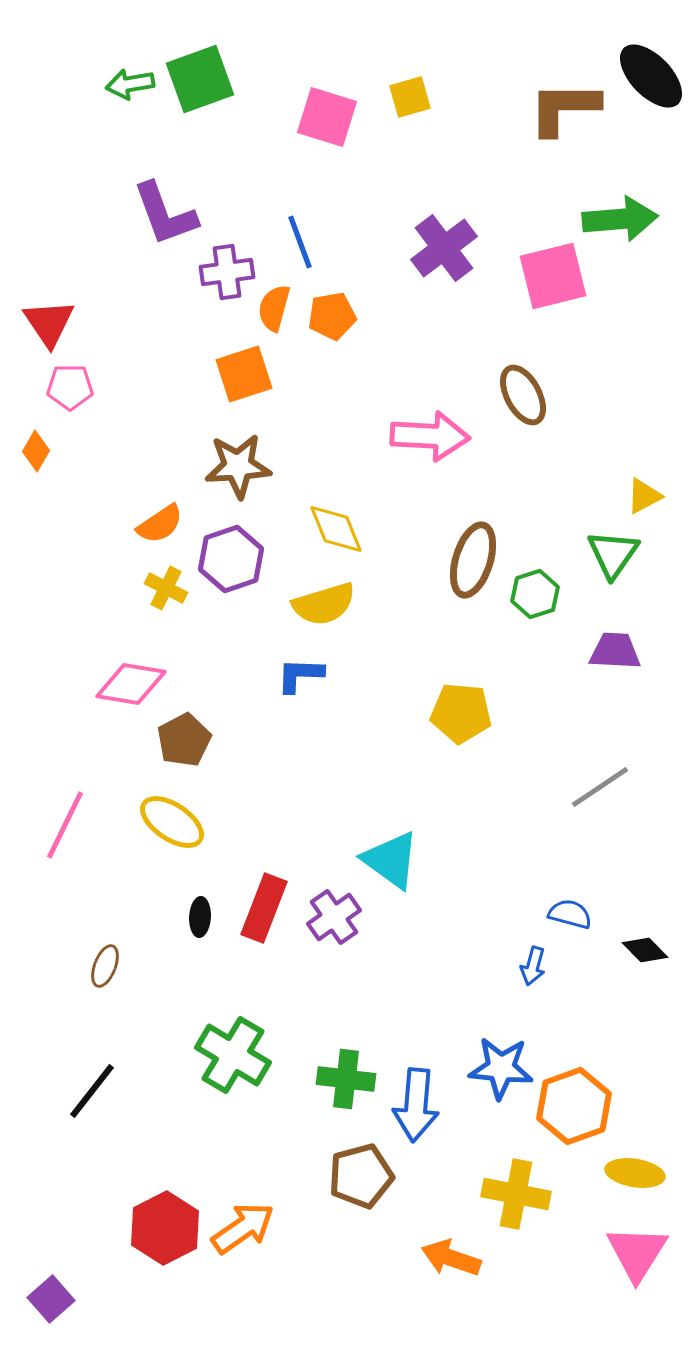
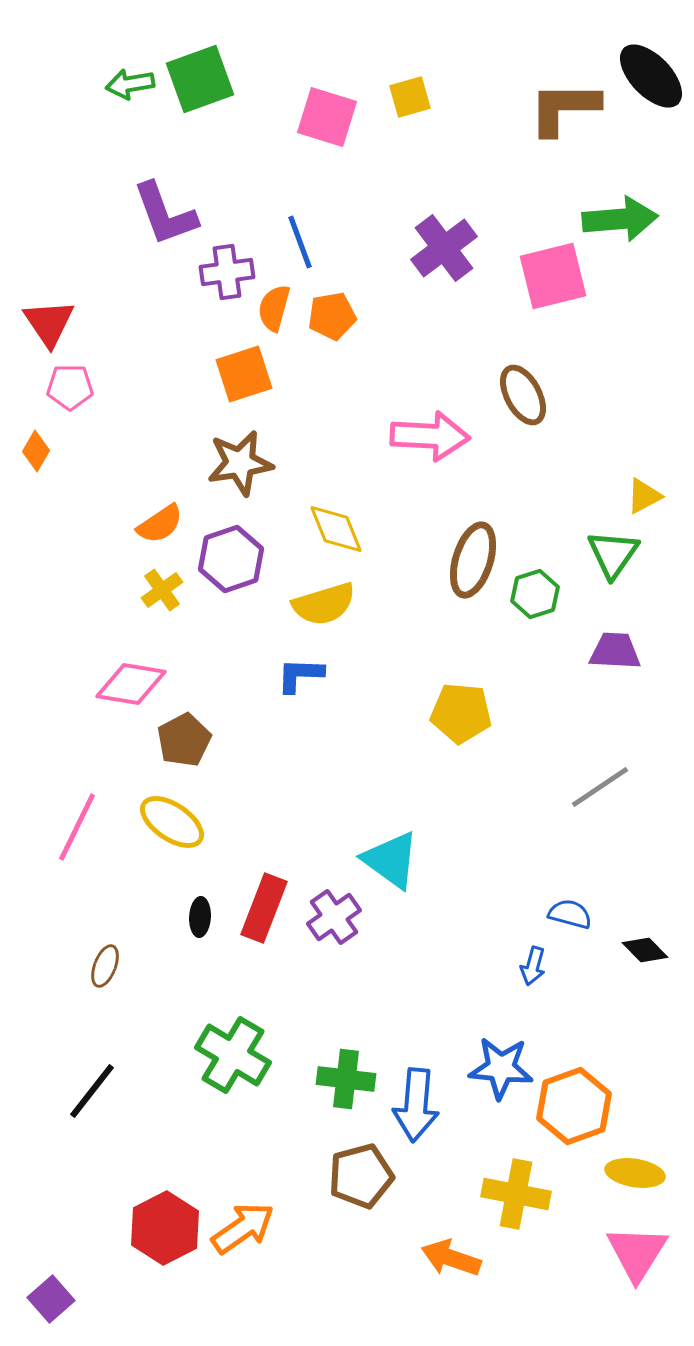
brown star at (238, 466): moved 2 px right, 3 px up; rotated 6 degrees counterclockwise
yellow cross at (166, 588): moved 4 px left, 2 px down; rotated 27 degrees clockwise
pink line at (65, 825): moved 12 px right, 2 px down
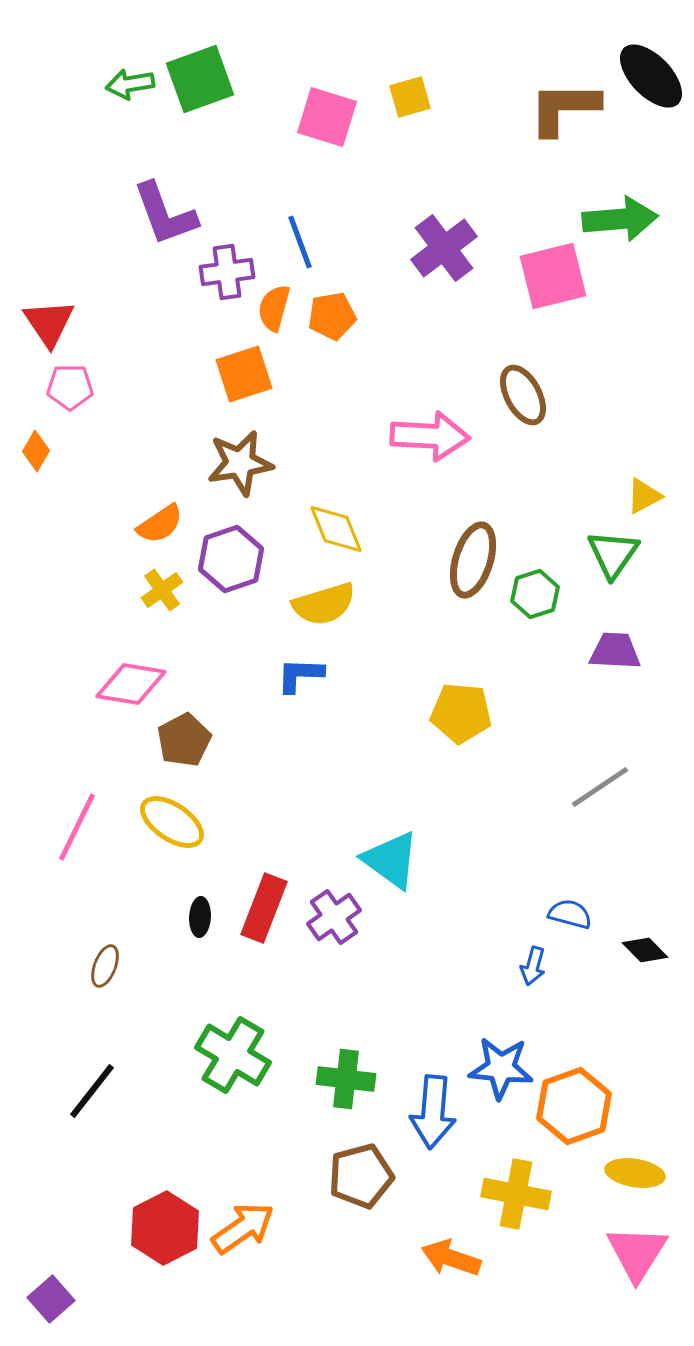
blue arrow at (416, 1105): moved 17 px right, 7 px down
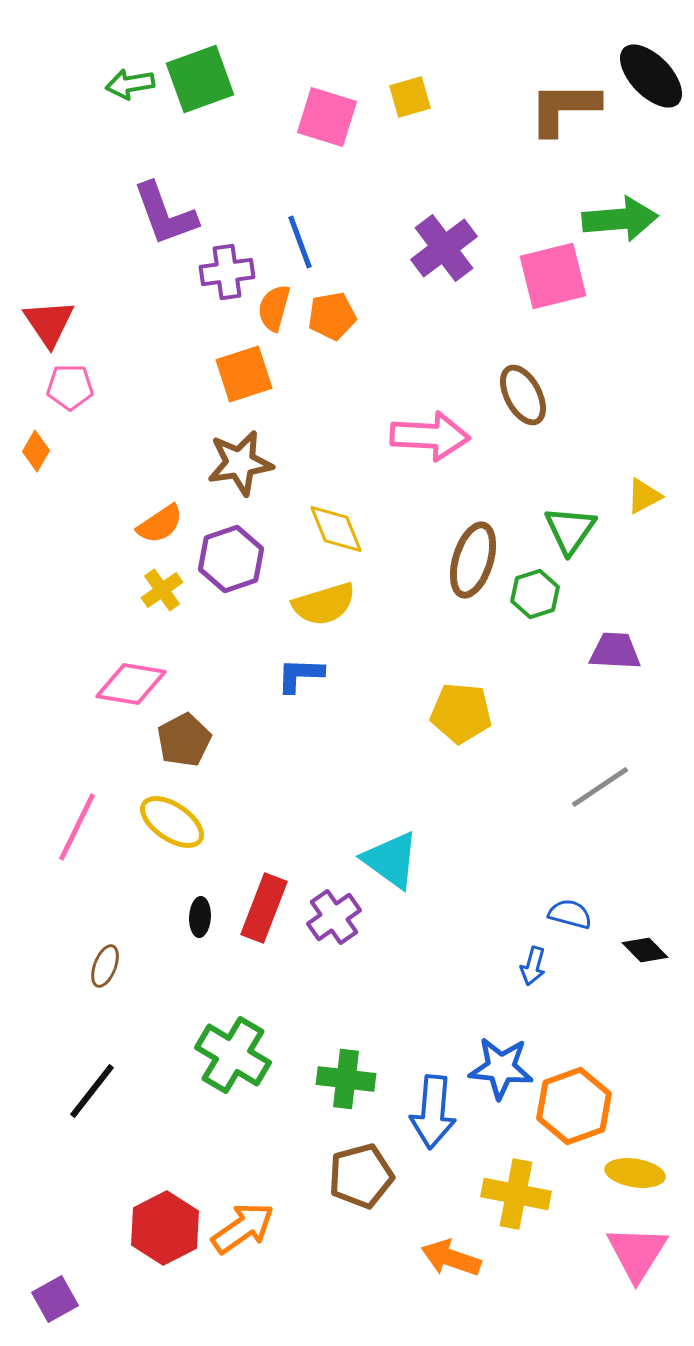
green triangle at (613, 554): moved 43 px left, 24 px up
purple square at (51, 1299): moved 4 px right; rotated 12 degrees clockwise
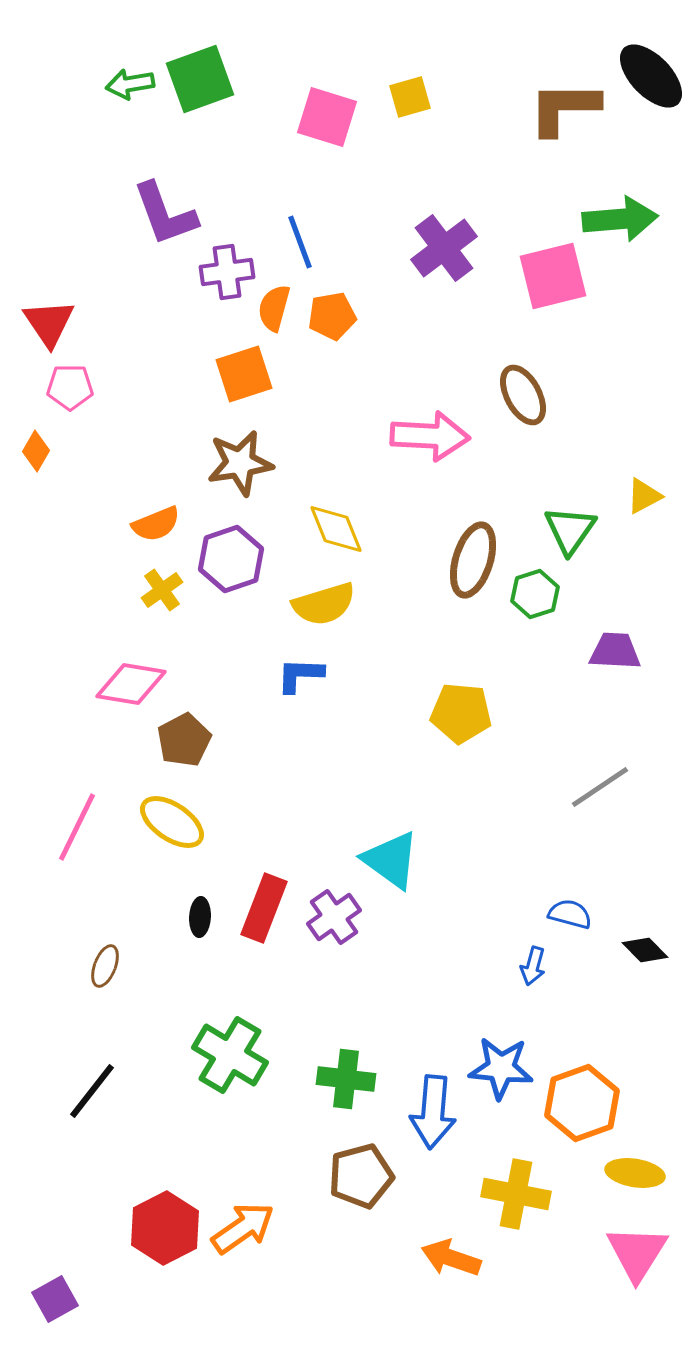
orange semicircle at (160, 524): moved 4 px left; rotated 12 degrees clockwise
green cross at (233, 1055): moved 3 px left
orange hexagon at (574, 1106): moved 8 px right, 3 px up
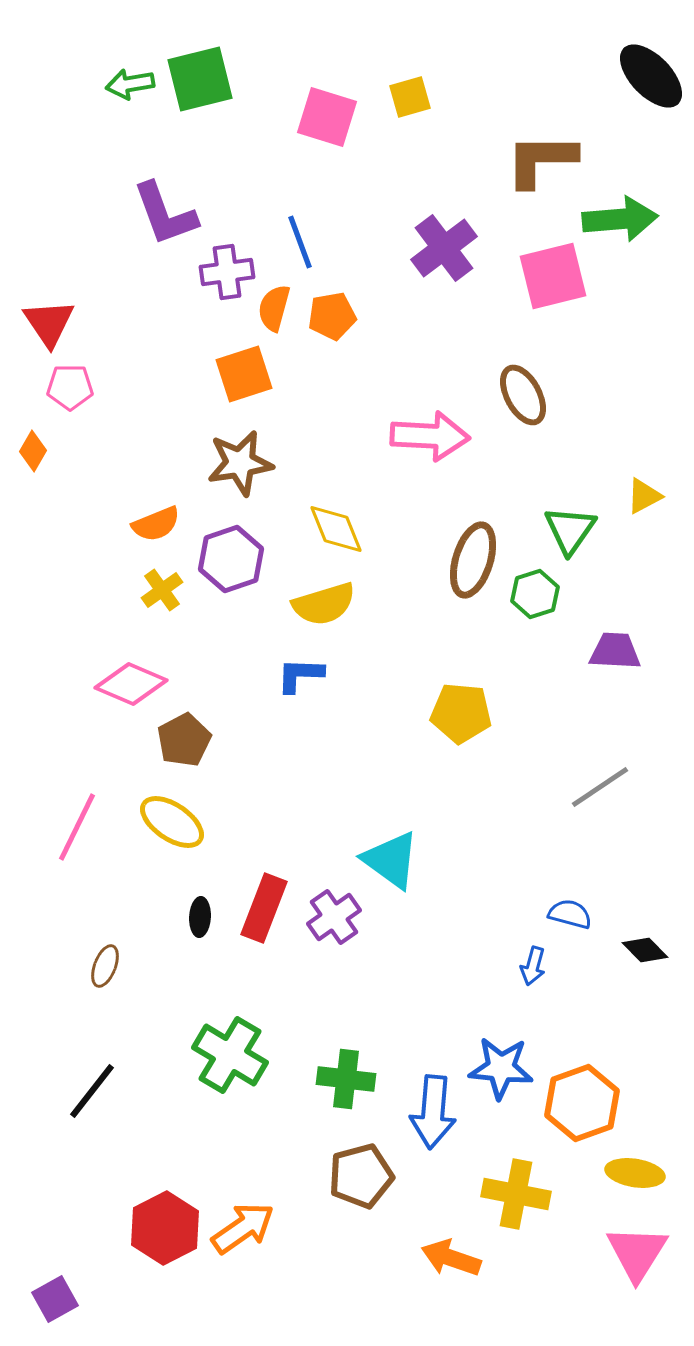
green square at (200, 79): rotated 6 degrees clockwise
brown L-shape at (564, 108): moved 23 px left, 52 px down
orange diamond at (36, 451): moved 3 px left
pink diamond at (131, 684): rotated 14 degrees clockwise
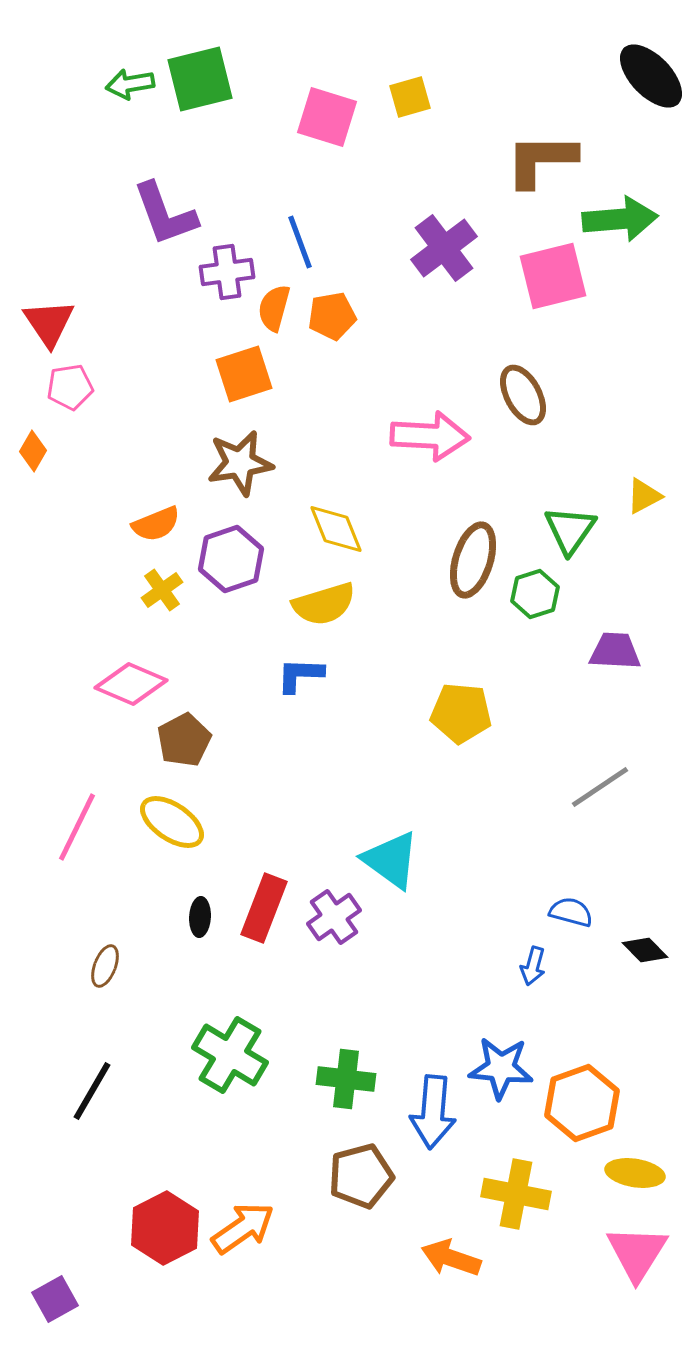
pink pentagon at (70, 387): rotated 9 degrees counterclockwise
blue semicircle at (570, 914): moved 1 px right, 2 px up
black line at (92, 1091): rotated 8 degrees counterclockwise
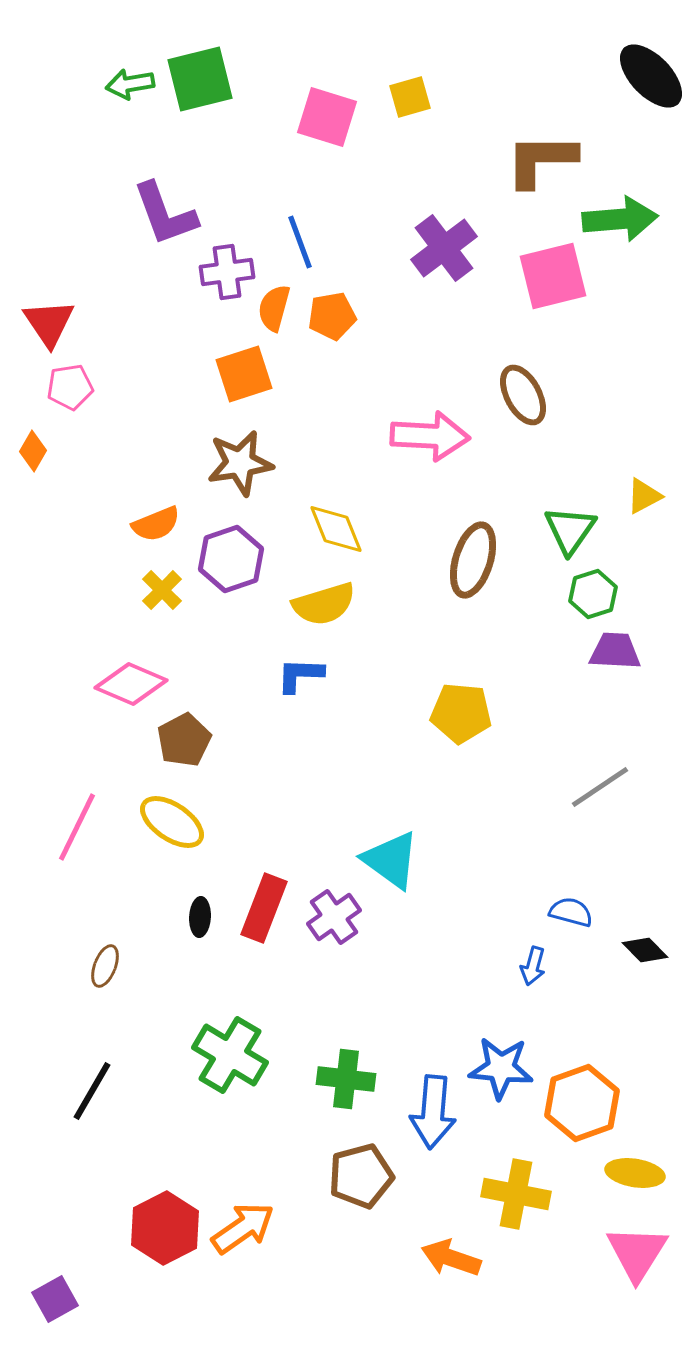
yellow cross at (162, 590): rotated 9 degrees counterclockwise
green hexagon at (535, 594): moved 58 px right
